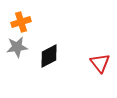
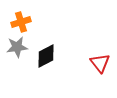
black diamond: moved 3 px left
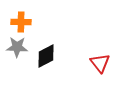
orange cross: rotated 18 degrees clockwise
gray star: rotated 10 degrees clockwise
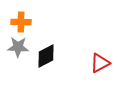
gray star: moved 1 px right
red triangle: rotated 40 degrees clockwise
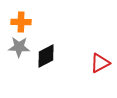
gray star: moved 1 px right
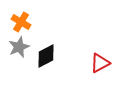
orange cross: rotated 30 degrees clockwise
gray star: rotated 25 degrees counterclockwise
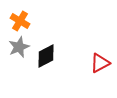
orange cross: moved 1 px left, 1 px up
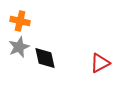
orange cross: rotated 18 degrees counterclockwise
black diamond: moved 1 px left, 2 px down; rotated 75 degrees counterclockwise
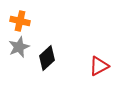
black diamond: moved 2 px right; rotated 60 degrees clockwise
red triangle: moved 1 px left, 3 px down
